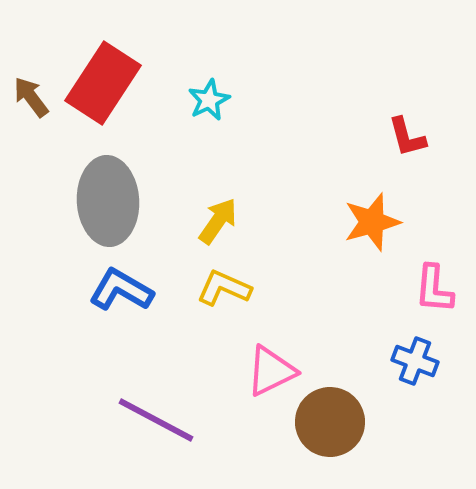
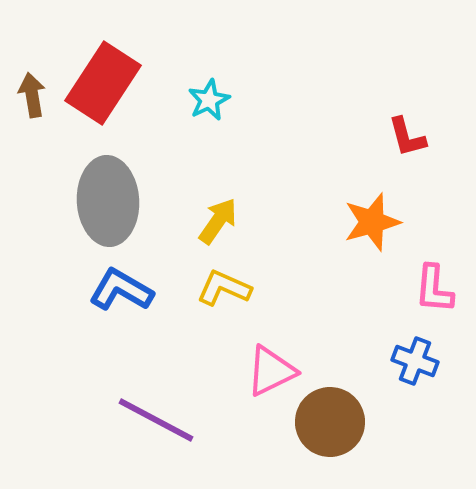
brown arrow: moved 1 px right, 2 px up; rotated 27 degrees clockwise
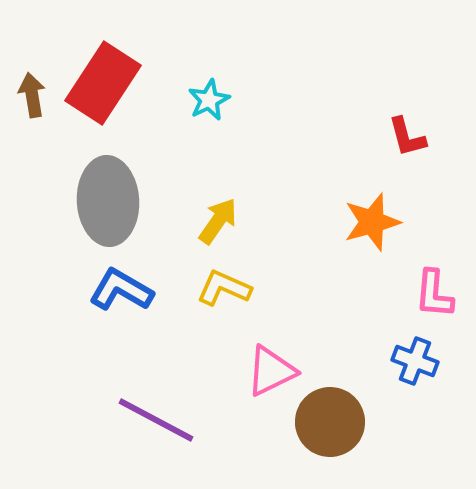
pink L-shape: moved 5 px down
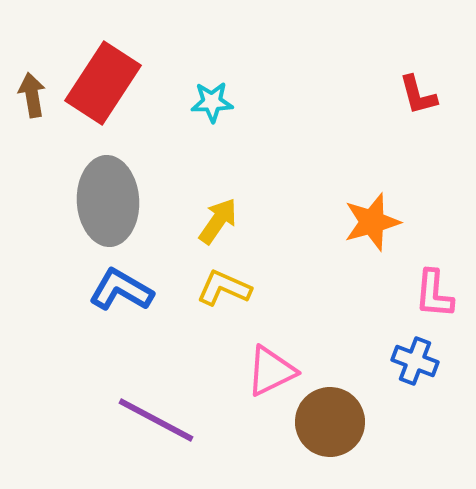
cyan star: moved 3 px right, 2 px down; rotated 24 degrees clockwise
red L-shape: moved 11 px right, 42 px up
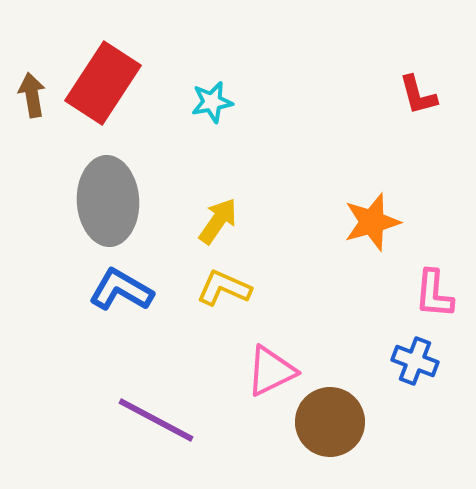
cyan star: rotated 9 degrees counterclockwise
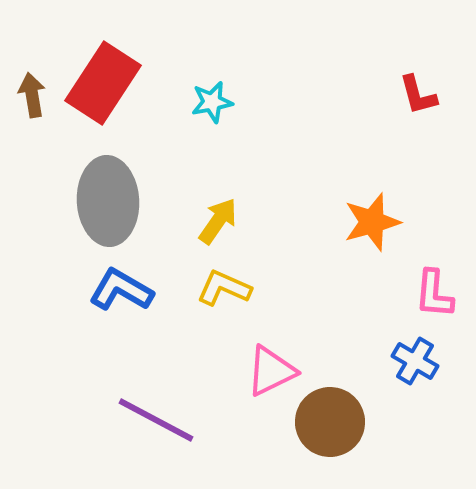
blue cross: rotated 9 degrees clockwise
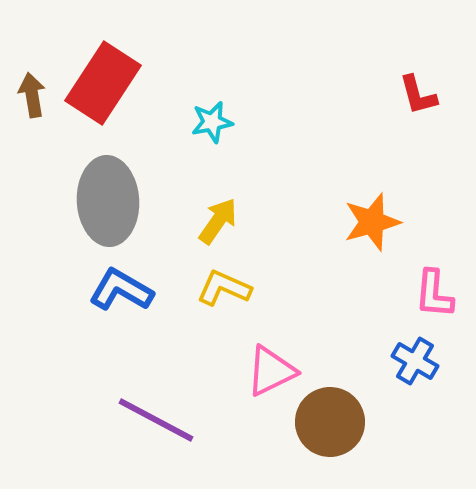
cyan star: moved 20 px down
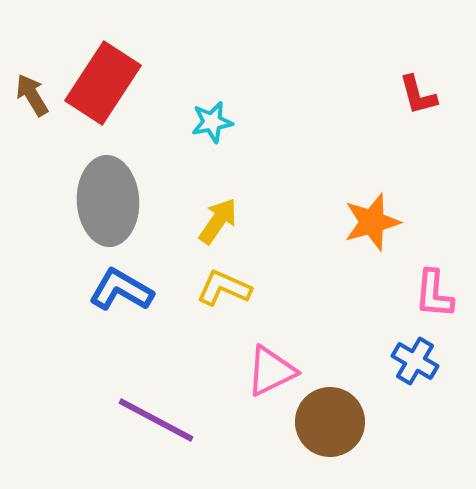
brown arrow: rotated 21 degrees counterclockwise
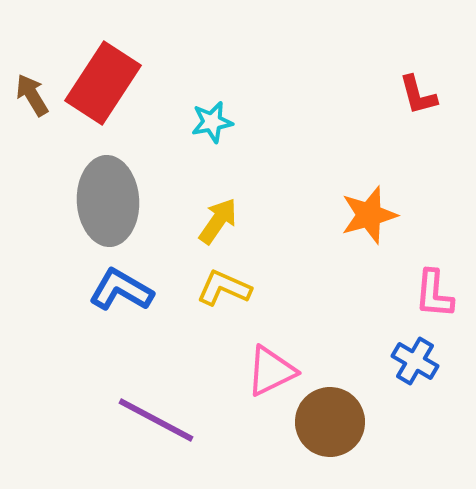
orange star: moved 3 px left, 7 px up
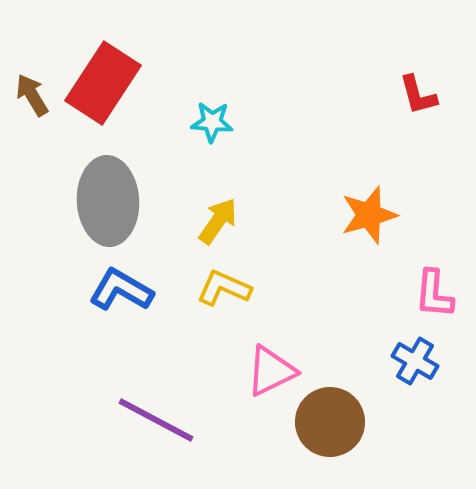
cyan star: rotated 15 degrees clockwise
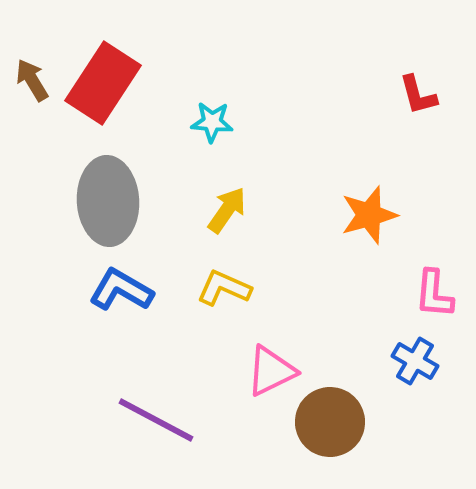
brown arrow: moved 15 px up
yellow arrow: moved 9 px right, 11 px up
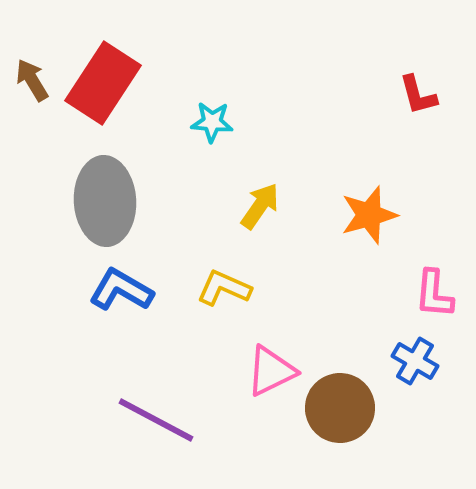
gray ellipse: moved 3 px left
yellow arrow: moved 33 px right, 4 px up
brown circle: moved 10 px right, 14 px up
